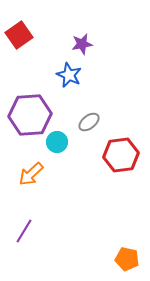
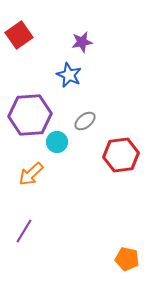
purple star: moved 2 px up
gray ellipse: moved 4 px left, 1 px up
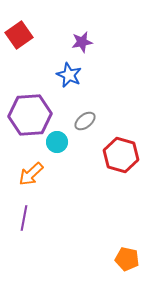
red hexagon: rotated 24 degrees clockwise
purple line: moved 13 px up; rotated 20 degrees counterclockwise
